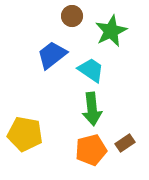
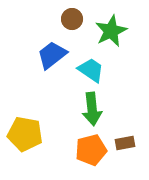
brown circle: moved 3 px down
brown rectangle: rotated 24 degrees clockwise
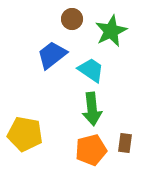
brown rectangle: rotated 72 degrees counterclockwise
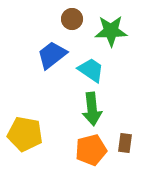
green star: rotated 24 degrees clockwise
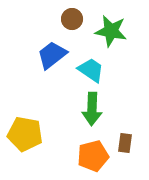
green star: rotated 12 degrees clockwise
green arrow: rotated 8 degrees clockwise
orange pentagon: moved 2 px right, 6 px down
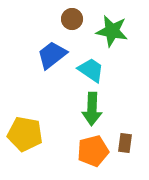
green star: moved 1 px right
orange pentagon: moved 5 px up
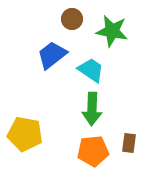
brown rectangle: moved 4 px right
orange pentagon: rotated 8 degrees clockwise
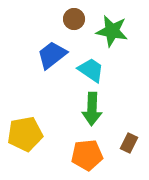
brown circle: moved 2 px right
yellow pentagon: rotated 20 degrees counterclockwise
brown rectangle: rotated 18 degrees clockwise
orange pentagon: moved 6 px left, 4 px down
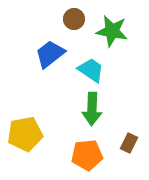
blue trapezoid: moved 2 px left, 1 px up
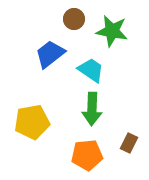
yellow pentagon: moved 7 px right, 12 px up
